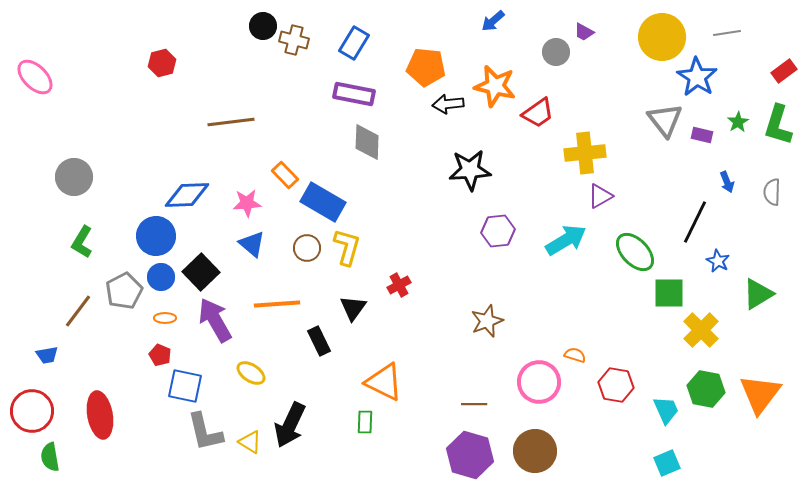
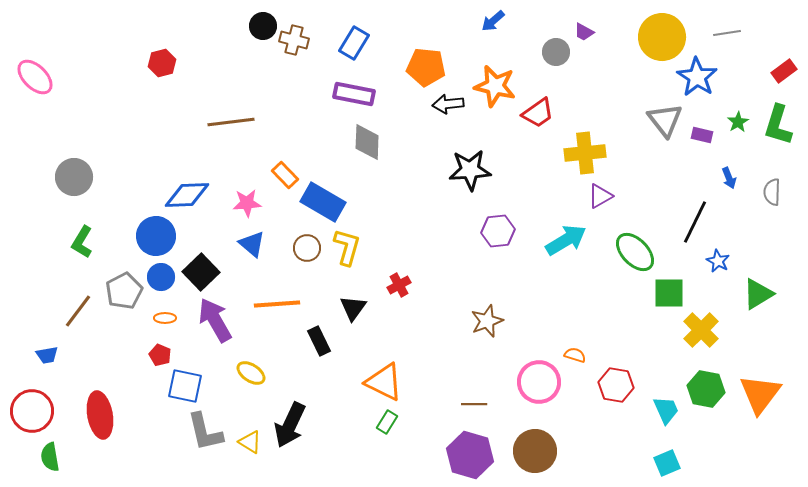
blue arrow at (727, 182): moved 2 px right, 4 px up
green rectangle at (365, 422): moved 22 px right; rotated 30 degrees clockwise
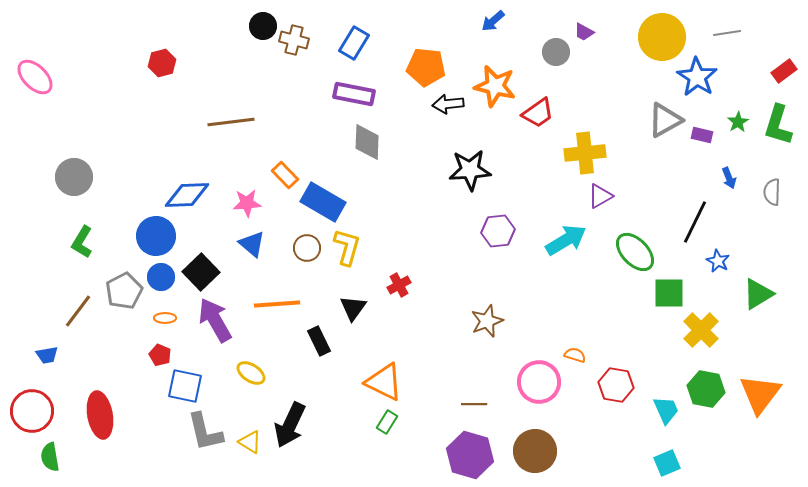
gray triangle at (665, 120): rotated 39 degrees clockwise
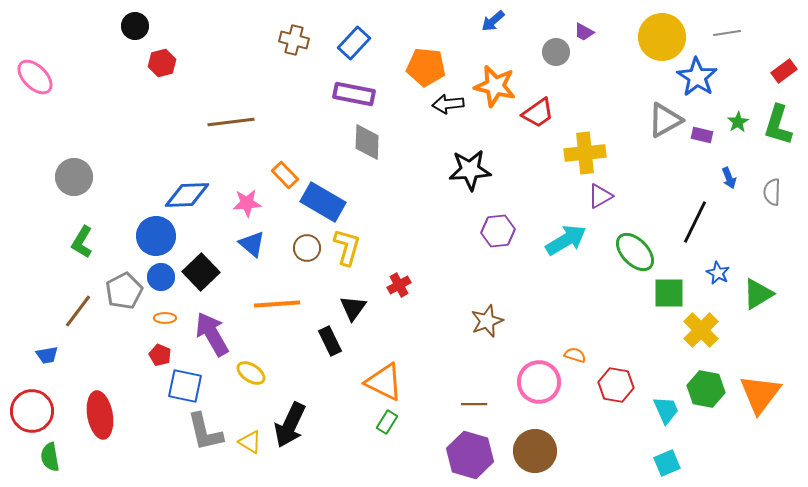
black circle at (263, 26): moved 128 px left
blue rectangle at (354, 43): rotated 12 degrees clockwise
blue star at (718, 261): moved 12 px down
purple arrow at (215, 320): moved 3 px left, 14 px down
black rectangle at (319, 341): moved 11 px right
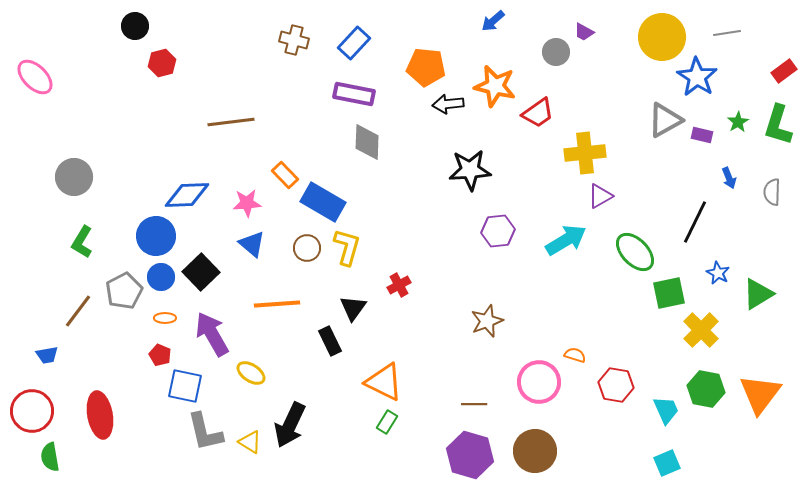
green square at (669, 293): rotated 12 degrees counterclockwise
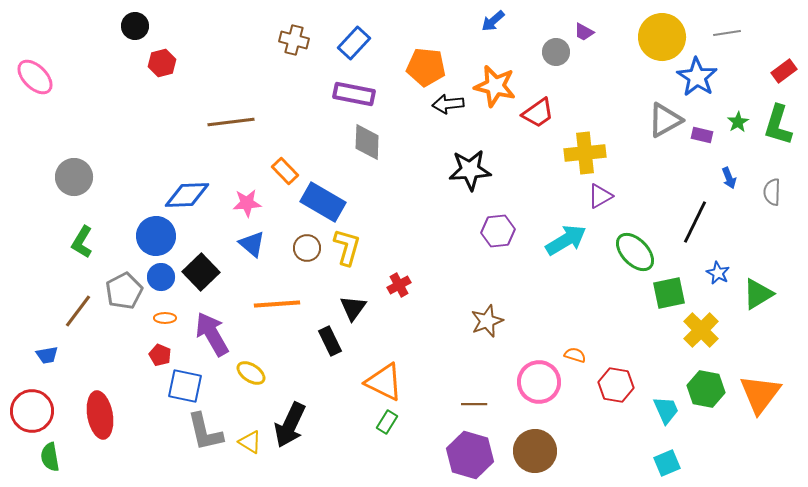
orange rectangle at (285, 175): moved 4 px up
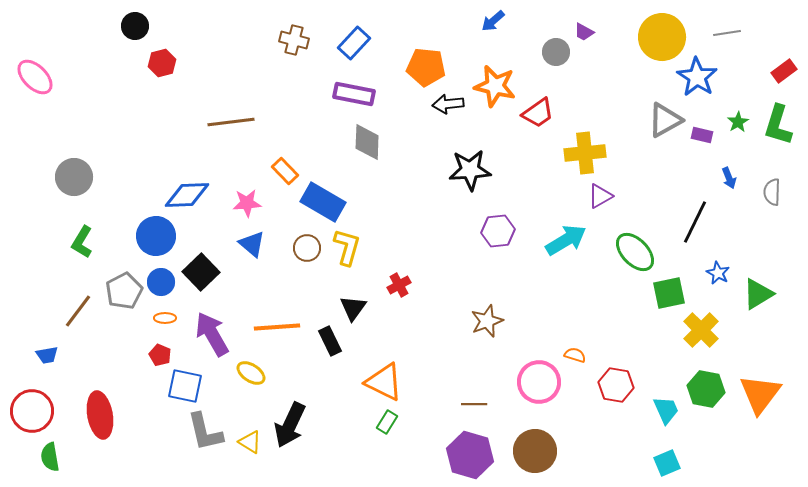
blue circle at (161, 277): moved 5 px down
orange line at (277, 304): moved 23 px down
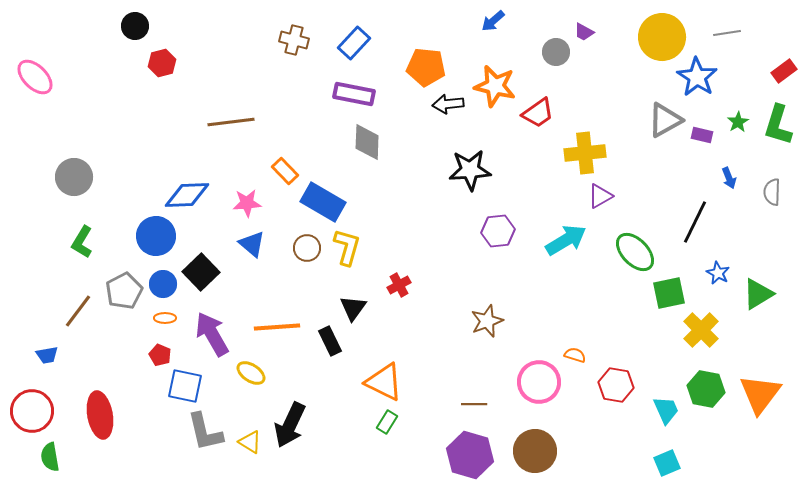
blue circle at (161, 282): moved 2 px right, 2 px down
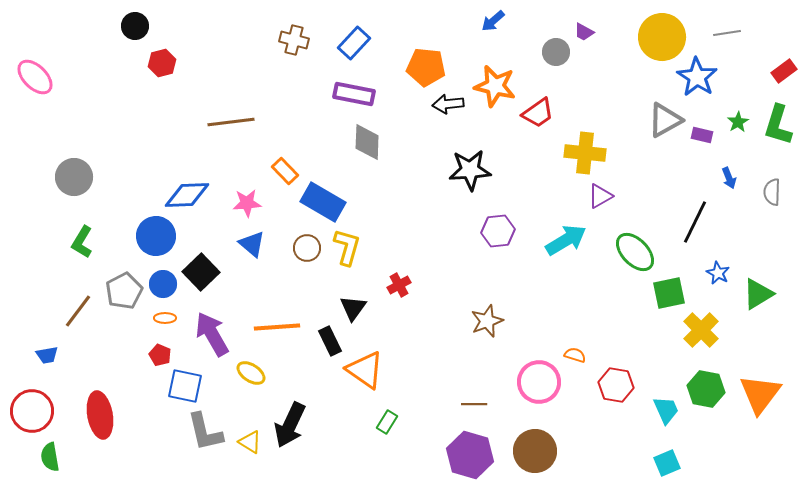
yellow cross at (585, 153): rotated 12 degrees clockwise
orange triangle at (384, 382): moved 19 px left, 12 px up; rotated 9 degrees clockwise
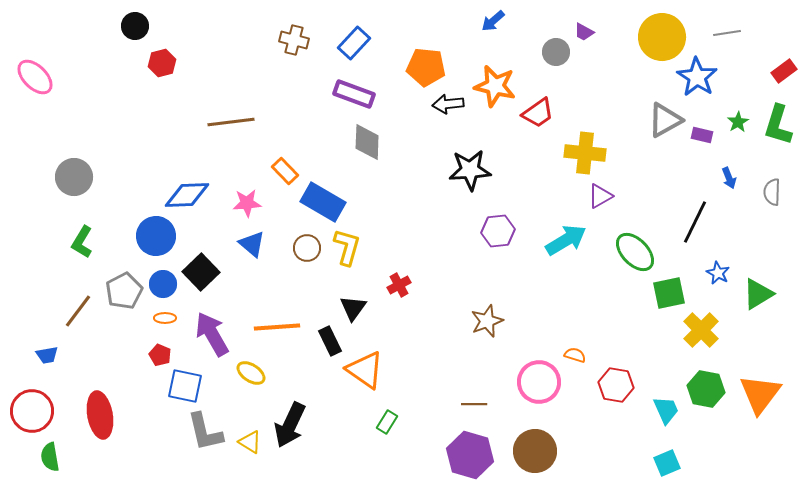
purple rectangle at (354, 94): rotated 9 degrees clockwise
